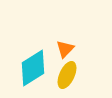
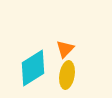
yellow ellipse: rotated 16 degrees counterclockwise
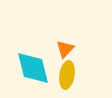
cyan diamond: rotated 72 degrees counterclockwise
